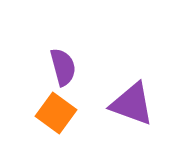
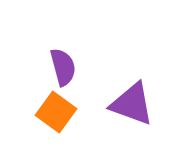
orange square: moved 1 px up
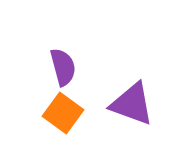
orange square: moved 7 px right, 1 px down
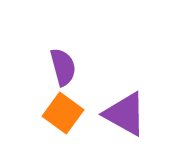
purple triangle: moved 7 px left, 10 px down; rotated 9 degrees clockwise
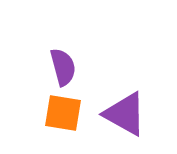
orange square: rotated 27 degrees counterclockwise
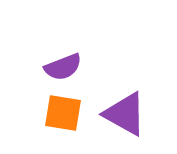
purple semicircle: rotated 84 degrees clockwise
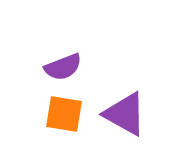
orange square: moved 1 px right, 1 px down
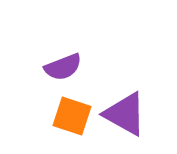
orange square: moved 8 px right, 2 px down; rotated 9 degrees clockwise
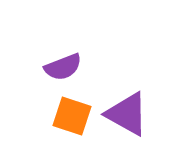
purple triangle: moved 2 px right
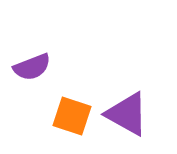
purple semicircle: moved 31 px left
